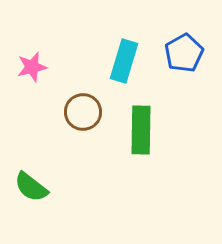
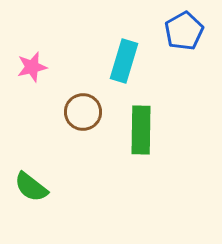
blue pentagon: moved 22 px up
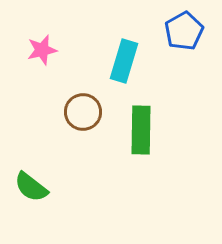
pink star: moved 10 px right, 17 px up
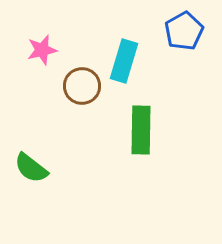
brown circle: moved 1 px left, 26 px up
green semicircle: moved 19 px up
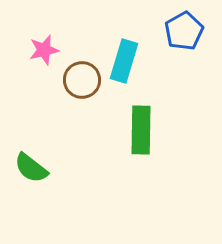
pink star: moved 2 px right
brown circle: moved 6 px up
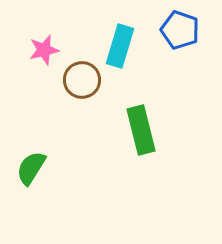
blue pentagon: moved 4 px left, 1 px up; rotated 24 degrees counterclockwise
cyan rectangle: moved 4 px left, 15 px up
green rectangle: rotated 15 degrees counterclockwise
green semicircle: rotated 84 degrees clockwise
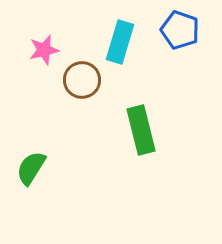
cyan rectangle: moved 4 px up
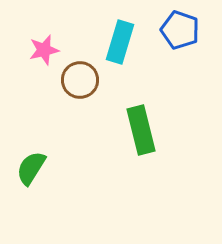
brown circle: moved 2 px left
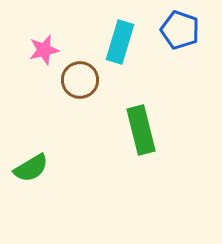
green semicircle: rotated 153 degrees counterclockwise
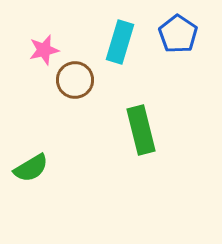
blue pentagon: moved 2 px left, 4 px down; rotated 15 degrees clockwise
brown circle: moved 5 px left
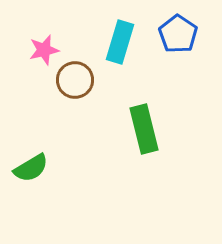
green rectangle: moved 3 px right, 1 px up
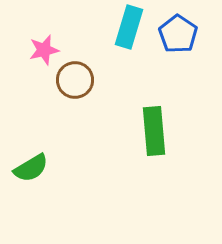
cyan rectangle: moved 9 px right, 15 px up
green rectangle: moved 10 px right, 2 px down; rotated 9 degrees clockwise
